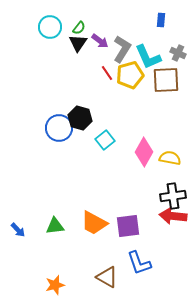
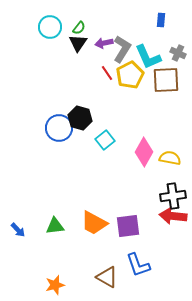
purple arrow: moved 4 px right, 2 px down; rotated 132 degrees clockwise
yellow pentagon: rotated 12 degrees counterclockwise
blue L-shape: moved 1 px left, 2 px down
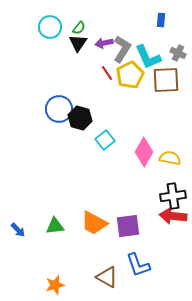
blue circle: moved 19 px up
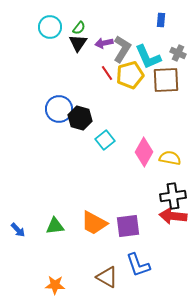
yellow pentagon: rotated 12 degrees clockwise
orange star: rotated 18 degrees clockwise
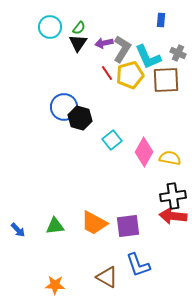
blue circle: moved 5 px right, 2 px up
cyan square: moved 7 px right
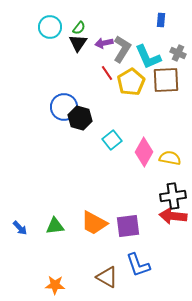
yellow pentagon: moved 1 px right, 7 px down; rotated 16 degrees counterclockwise
blue arrow: moved 2 px right, 2 px up
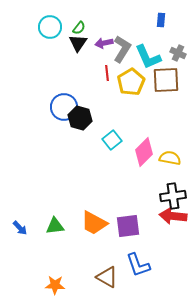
red line: rotated 28 degrees clockwise
pink diamond: rotated 16 degrees clockwise
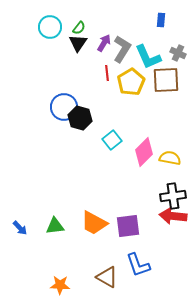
purple arrow: rotated 132 degrees clockwise
orange star: moved 5 px right
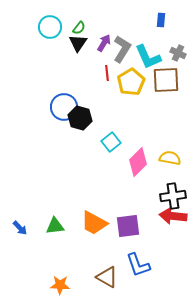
cyan square: moved 1 px left, 2 px down
pink diamond: moved 6 px left, 10 px down
